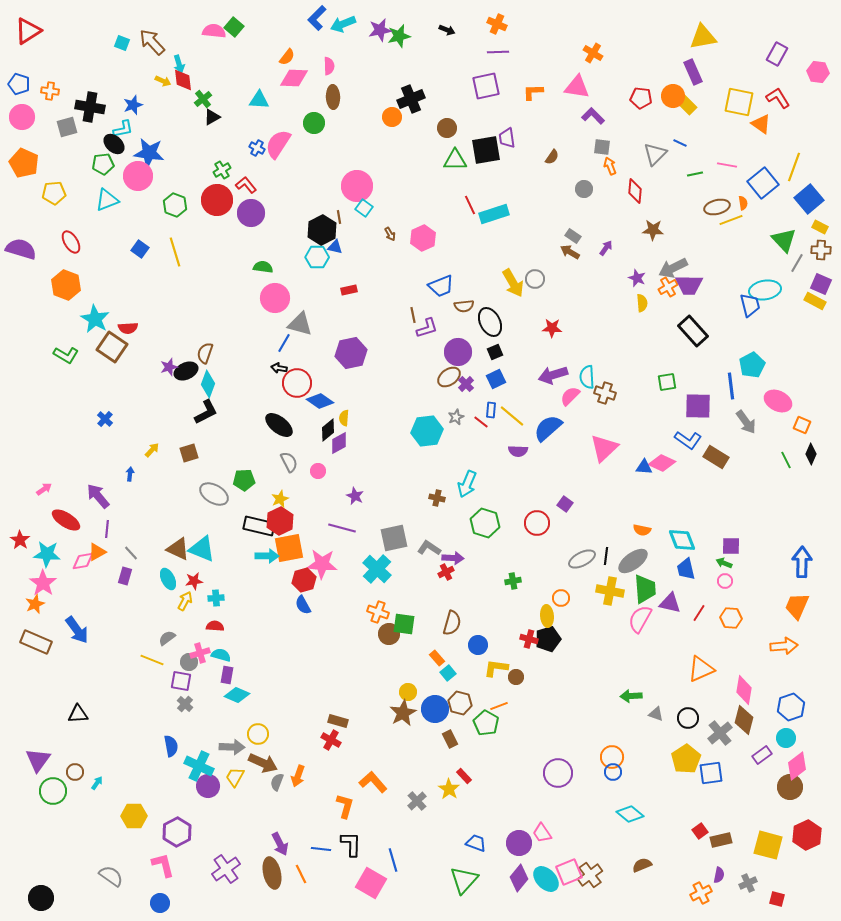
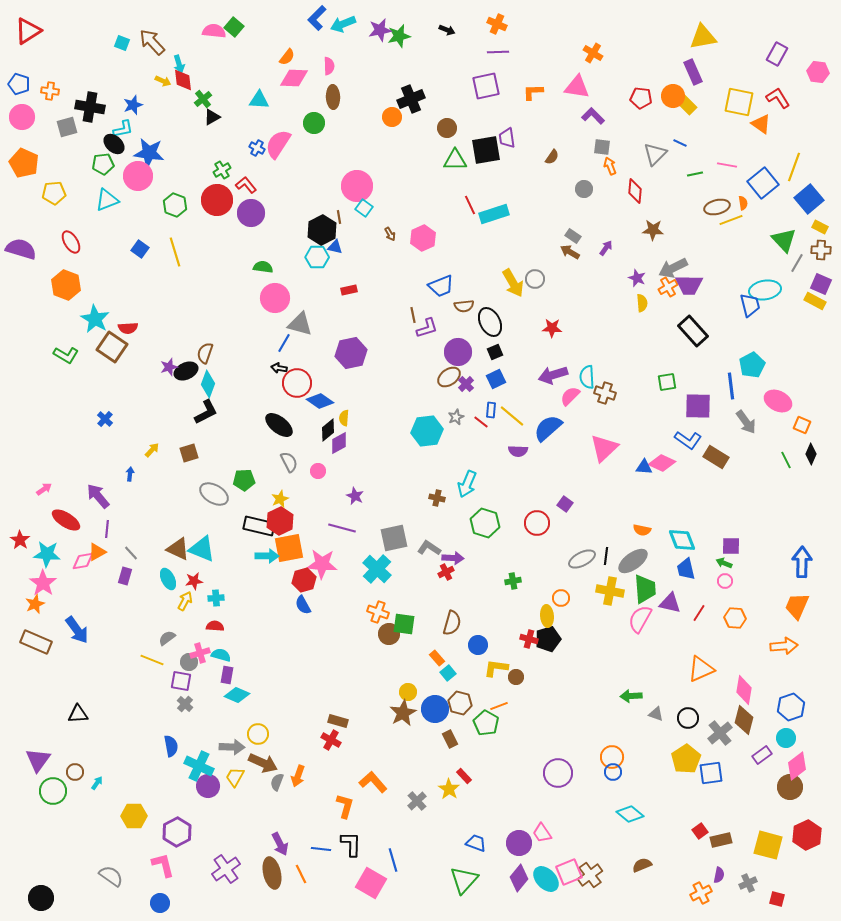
orange hexagon at (731, 618): moved 4 px right
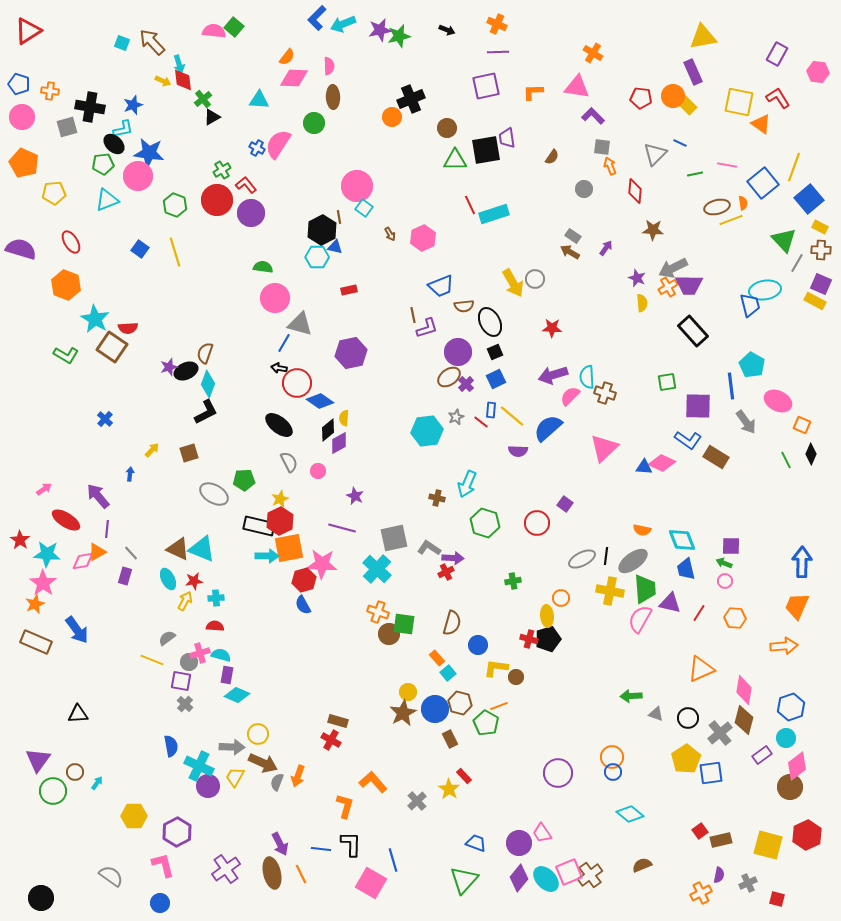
cyan pentagon at (752, 365): rotated 15 degrees counterclockwise
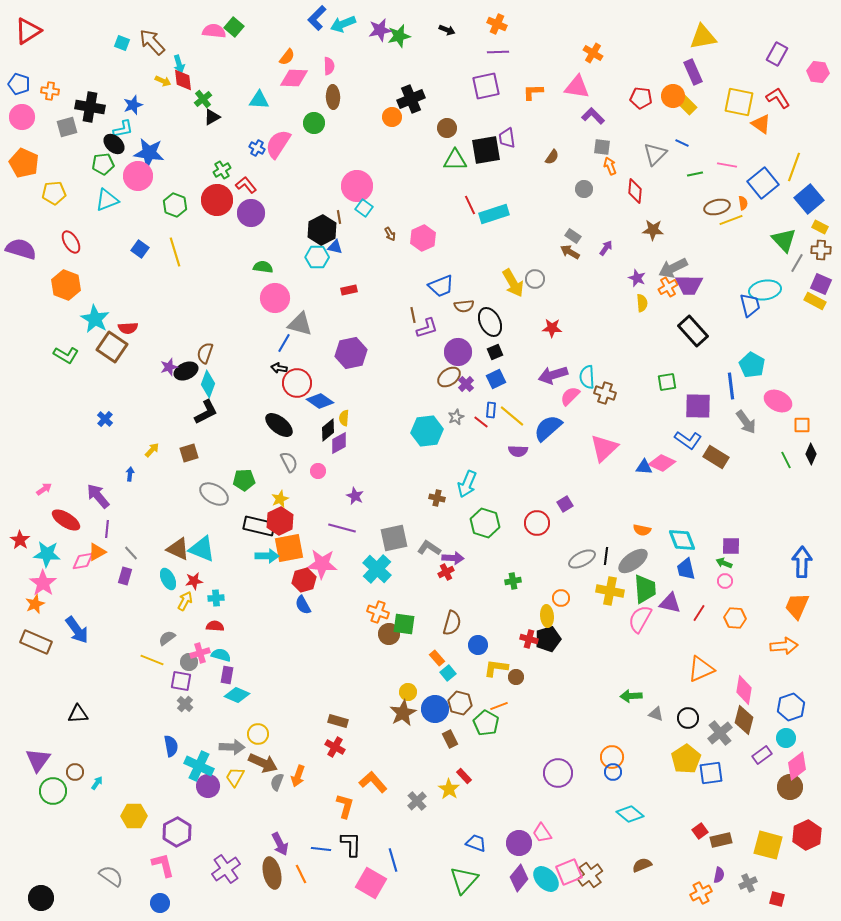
blue line at (680, 143): moved 2 px right
orange square at (802, 425): rotated 24 degrees counterclockwise
purple square at (565, 504): rotated 21 degrees clockwise
red cross at (331, 740): moved 4 px right, 7 px down
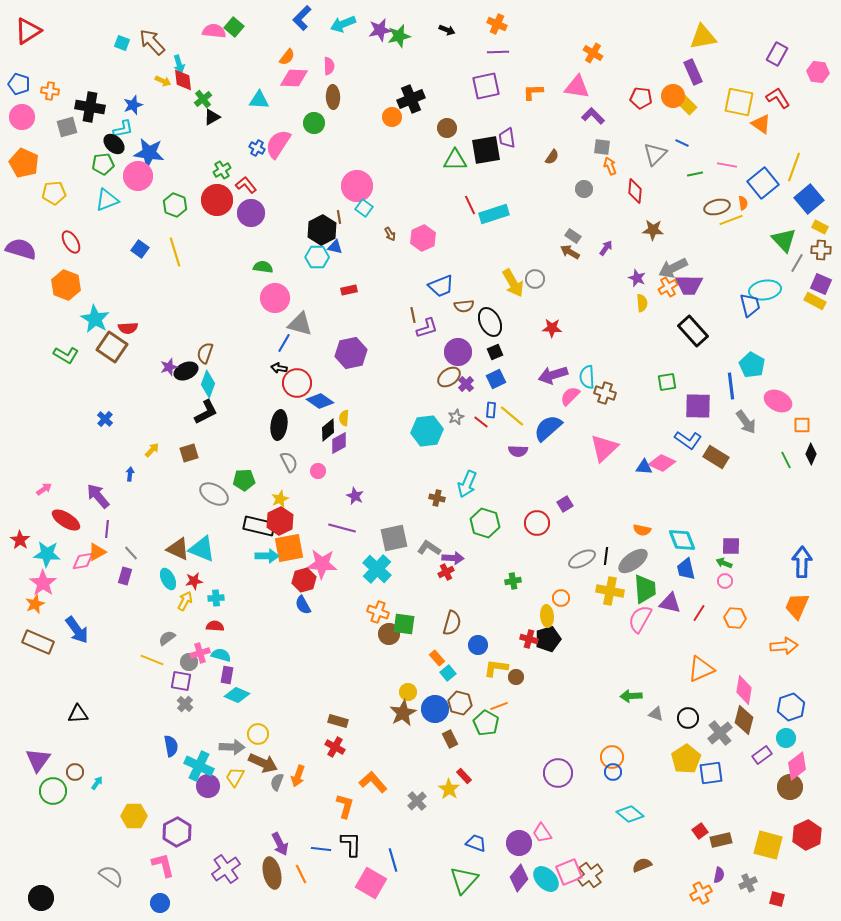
blue L-shape at (317, 18): moved 15 px left
black ellipse at (279, 425): rotated 60 degrees clockwise
brown rectangle at (36, 642): moved 2 px right
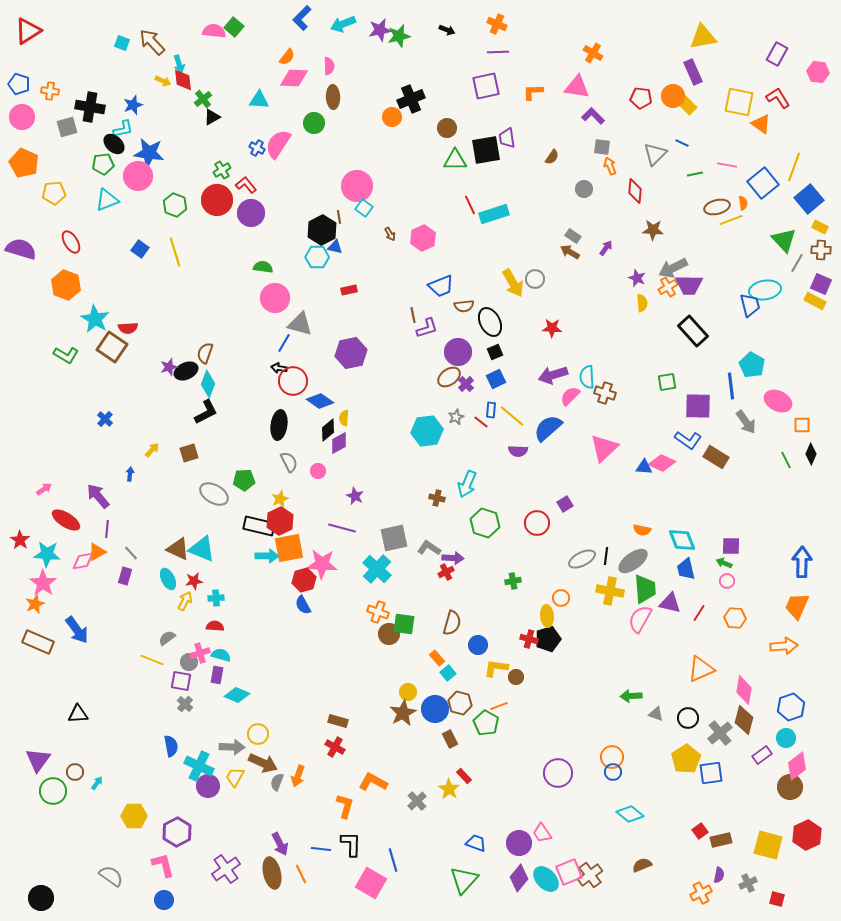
red circle at (297, 383): moved 4 px left, 2 px up
pink circle at (725, 581): moved 2 px right
purple rectangle at (227, 675): moved 10 px left
orange L-shape at (373, 782): rotated 20 degrees counterclockwise
blue circle at (160, 903): moved 4 px right, 3 px up
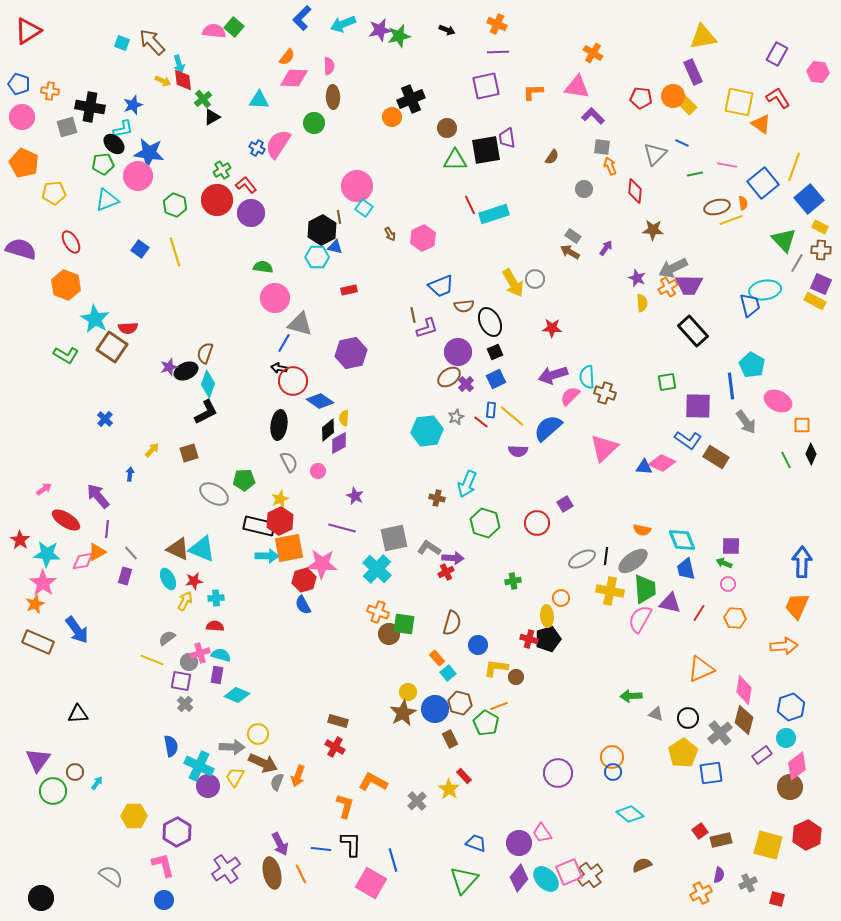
pink circle at (727, 581): moved 1 px right, 3 px down
yellow pentagon at (686, 759): moved 3 px left, 6 px up
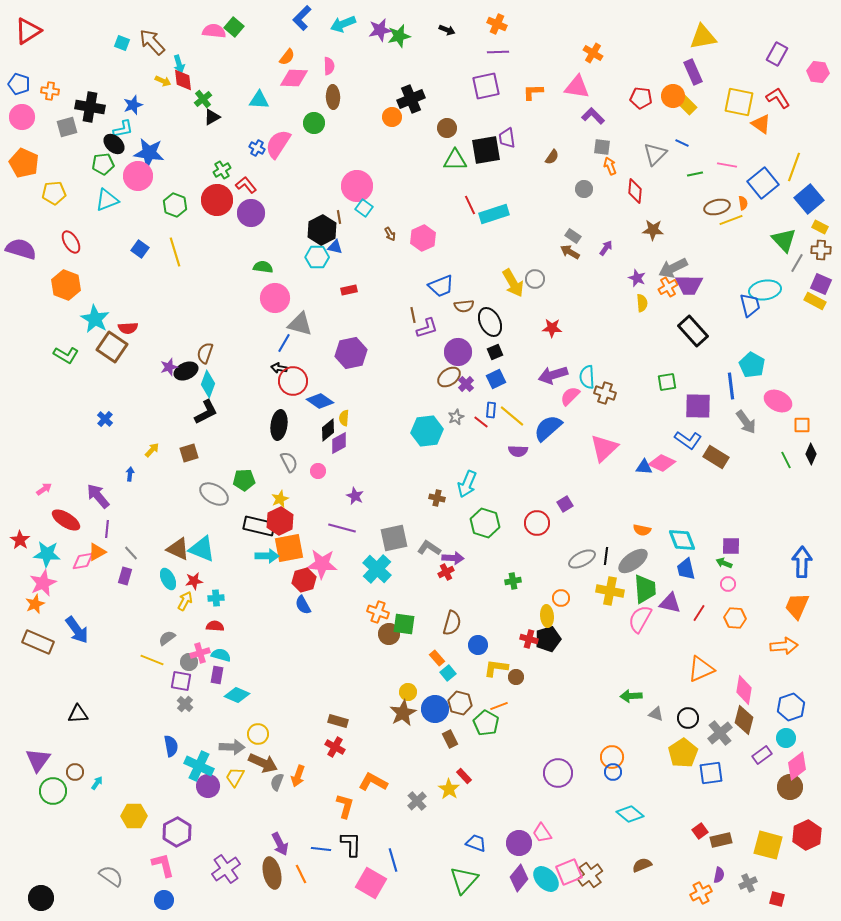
pink star at (43, 583): rotated 12 degrees clockwise
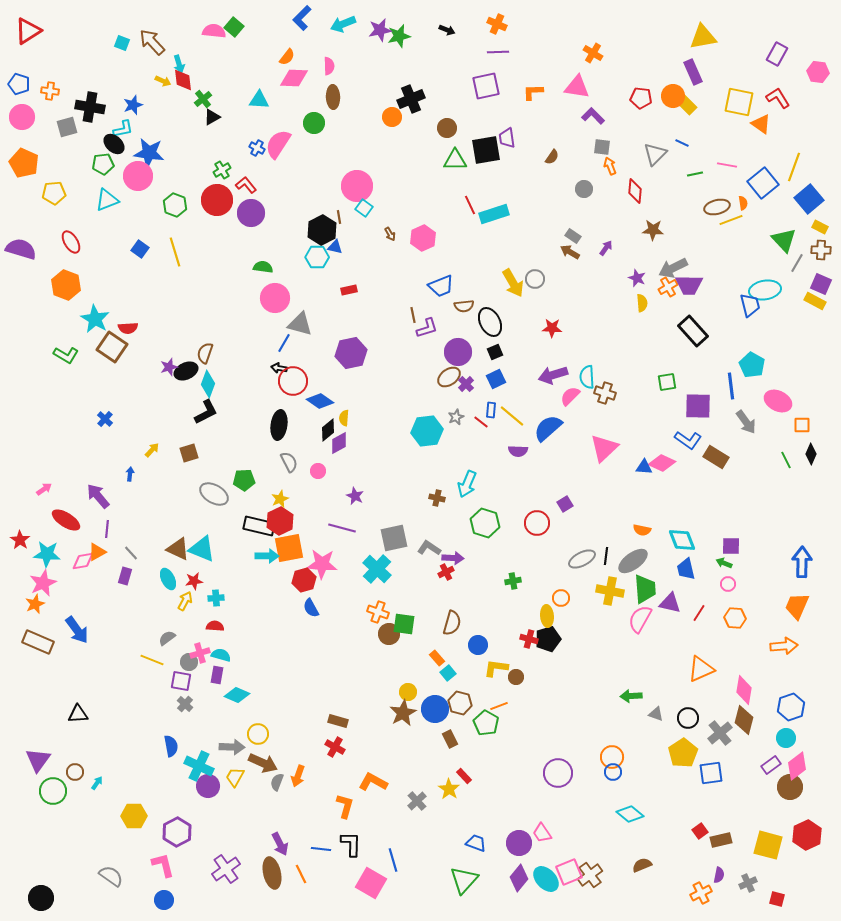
blue semicircle at (303, 605): moved 8 px right, 3 px down
purple rectangle at (762, 755): moved 9 px right, 10 px down
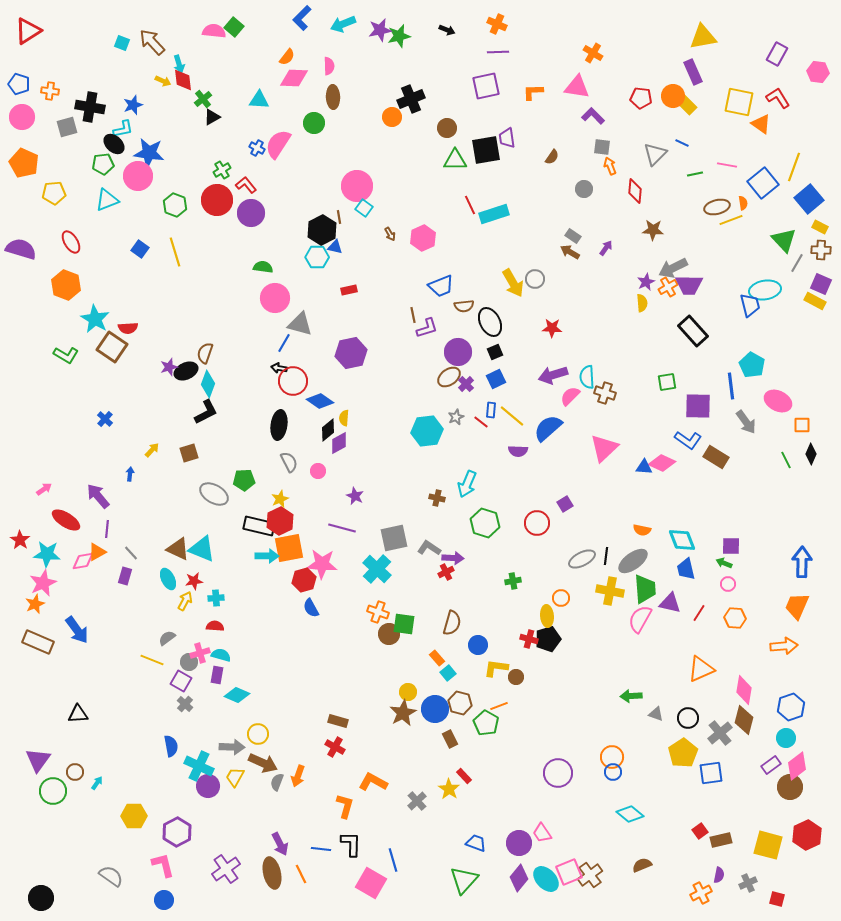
purple star at (637, 278): moved 9 px right, 4 px down; rotated 24 degrees clockwise
purple square at (181, 681): rotated 20 degrees clockwise
